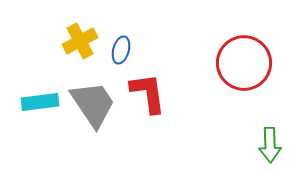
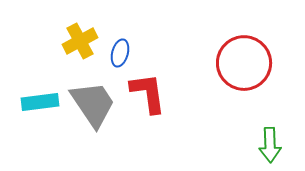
blue ellipse: moved 1 px left, 3 px down
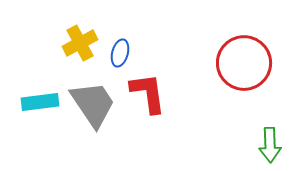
yellow cross: moved 2 px down
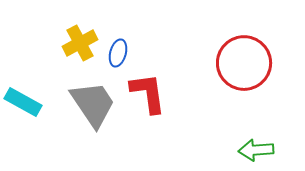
blue ellipse: moved 2 px left
cyan rectangle: moved 17 px left; rotated 36 degrees clockwise
green arrow: moved 14 px left, 5 px down; rotated 88 degrees clockwise
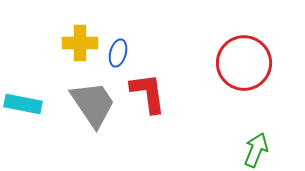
yellow cross: rotated 28 degrees clockwise
cyan rectangle: moved 2 px down; rotated 18 degrees counterclockwise
green arrow: rotated 116 degrees clockwise
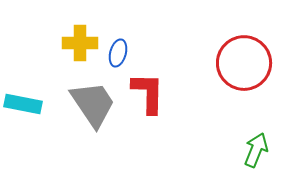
red L-shape: rotated 9 degrees clockwise
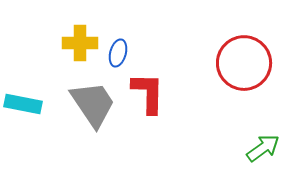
green arrow: moved 7 px right, 2 px up; rotated 32 degrees clockwise
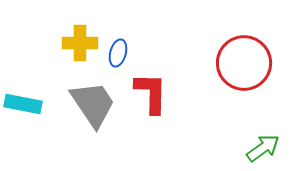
red L-shape: moved 3 px right
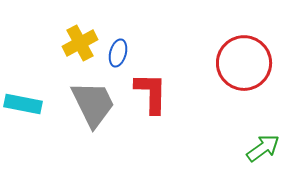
yellow cross: rotated 28 degrees counterclockwise
gray trapezoid: rotated 8 degrees clockwise
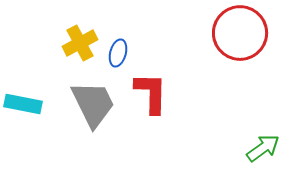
red circle: moved 4 px left, 30 px up
